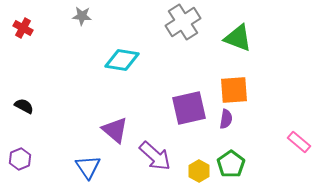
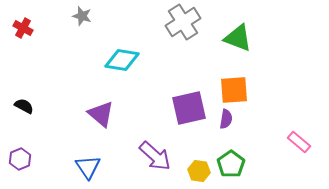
gray star: rotated 12 degrees clockwise
purple triangle: moved 14 px left, 16 px up
yellow hexagon: rotated 20 degrees counterclockwise
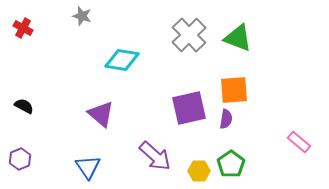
gray cross: moved 6 px right, 13 px down; rotated 12 degrees counterclockwise
yellow hexagon: rotated 10 degrees counterclockwise
